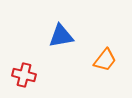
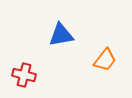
blue triangle: moved 1 px up
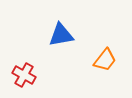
red cross: rotated 15 degrees clockwise
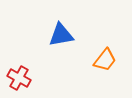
red cross: moved 5 px left, 3 px down
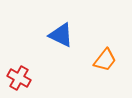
blue triangle: rotated 36 degrees clockwise
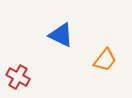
red cross: moved 1 px left, 1 px up
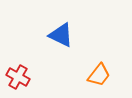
orange trapezoid: moved 6 px left, 15 px down
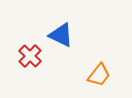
red cross: moved 12 px right, 21 px up; rotated 15 degrees clockwise
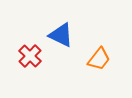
orange trapezoid: moved 16 px up
